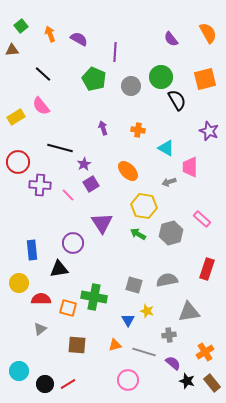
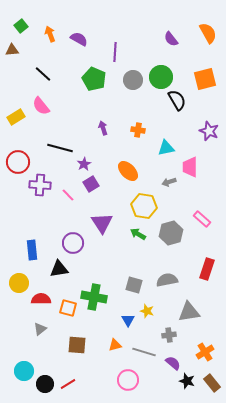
gray circle at (131, 86): moved 2 px right, 6 px up
cyan triangle at (166, 148): rotated 42 degrees counterclockwise
cyan circle at (19, 371): moved 5 px right
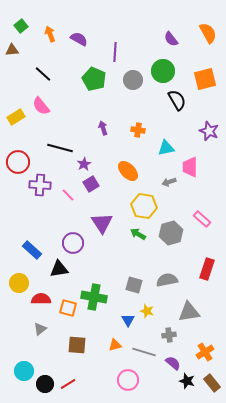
green circle at (161, 77): moved 2 px right, 6 px up
blue rectangle at (32, 250): rotated 42 degrees counterclockwise
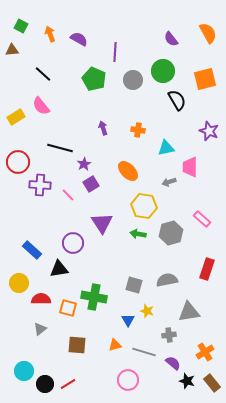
green square at (21, 26): rotated 24 degrees counterclockwise
green arrow at (138, 234): rotated 21 degrees counterclockwise
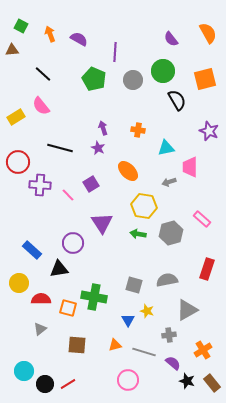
purple star at (84, 164): moved 14 px right, 16 px up; rotated 16 degrees counterclockwise
gray triangle at (189, 312): moved 2 px left, 2 px up; rotated 20 degrees counterclockwise
orange cross at (205, 352): moved 2 px left, 2 px up
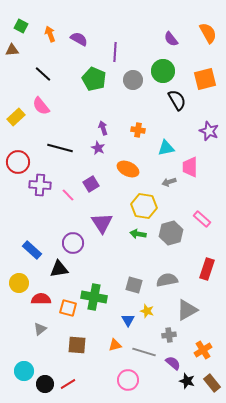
yellow rectangle at (16, 117): rotated 12 degrees counterclockwise
orange ellipse at (128, 171): moved 2 px up; rotated 20 degrees counterclockwise
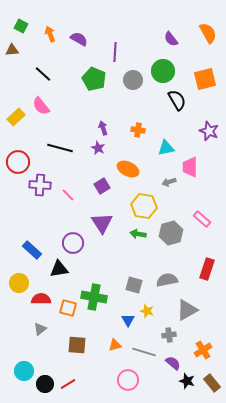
purple square at (91, 184): moved 11 px right, 2 px down
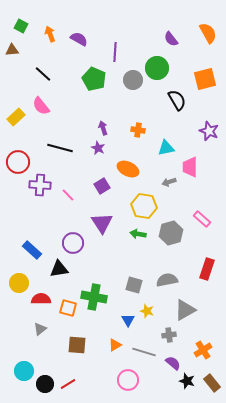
green circle at (163, 71): moved 6 px left, 3 px up
gray triangle at (187, 310): moved 2 px left
orange triangle at (115, 345): rotated 16 degrees counterclockwise
